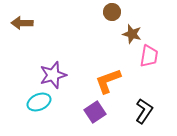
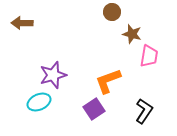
purple square: moved 1 px left, 3 px up
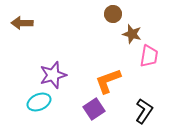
brown circle: moved 1 px right, 2 px down
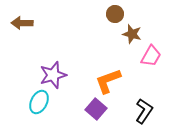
brown circle: moved 2 px right
pink trapezoid: moved 2 px right; rotated 20 degrees clockwise
cyan ellipse: rotated 40 degrees counterclockwise
purple square: moved 2 px right; rotated 15 degrees counterclockwise
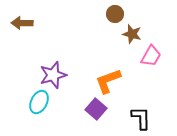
black L-shape: moved 3 px left, 7 px down; rotated 35 degrees counterclockwise
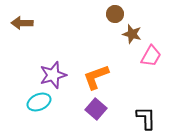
orange L-shape: moved 12 px left, 4 px up
cyan ellipse: rotated 40 degrees clockwise
black L-shape: moved 5 px right
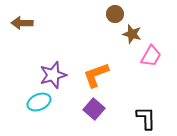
orange L-shape: moved 2 px up
purple square: moved 2 px left
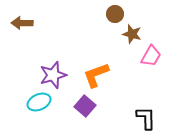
purple square: moved 9 px left, 3 px up
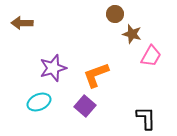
purple star: moved 7 px up
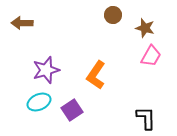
brown circle: moved 2 px left, 1 px down
brown star: moved 13 px right, 6 px up
purple star: moved 7 px left, 2 px down
orange L-shape: rotated 36 degrees counterclockwise
purple square: moved 13 px left, 4 px down; rotated 15 degrees clockwise
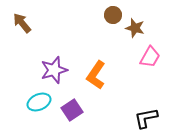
brown arrow: rotated 50 degrees clockwise
brown star: moved 10 px left
pink trapezoid: moved 1 px left, 1 px down
purple star: moved 8 px right
black L-shape: rotated 100 degrees counterclockwise
